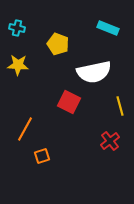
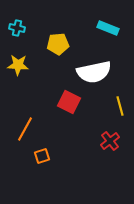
yellow pentagon: rotated 25 degrees counterclockwise
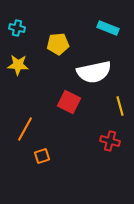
red cross: rotated 36 degrees counterclockwise
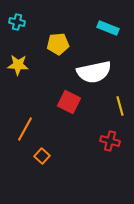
cyan cross: moved 6 px up
orange square: rotated 28 degrees counterclockwise
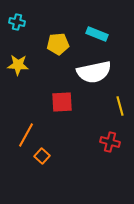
cyan rectangle: moved 11 px left, 6 px down
red square: moved 7 px left; rotated 30 degrees counterclockwise
orange line: moved 1 px right, 6 px down
red cross: moved 1 px down
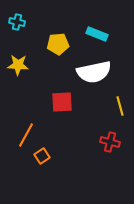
orange square: rotated 14 degrees clockwise
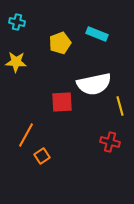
yellow pentagon: moved 2 px right, 1 px up; rotated 15 degrees counterclockwise
yellow star: moved 2 px left, 3 px up
white semicircle: moved 12 px down
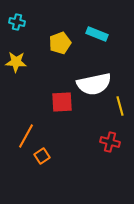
orange line: moved 1 px down
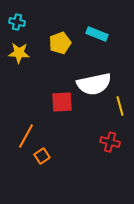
yellow star: moved 3 px right, 9 px up
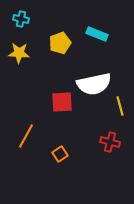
cyan cross: moved 4 px right, 3 px up
orange square: moved 18 px right, 2 px up
